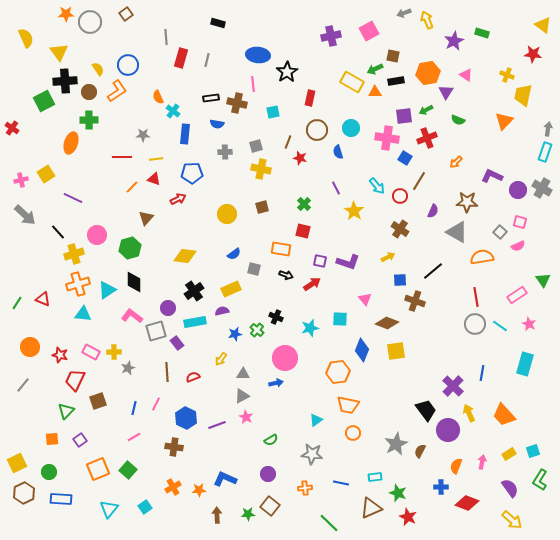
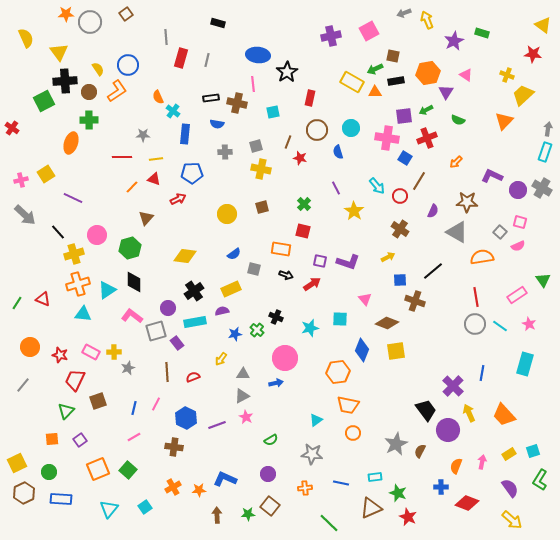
yellow trapezoid at (523, 95): rotated 35 degrees clockwise
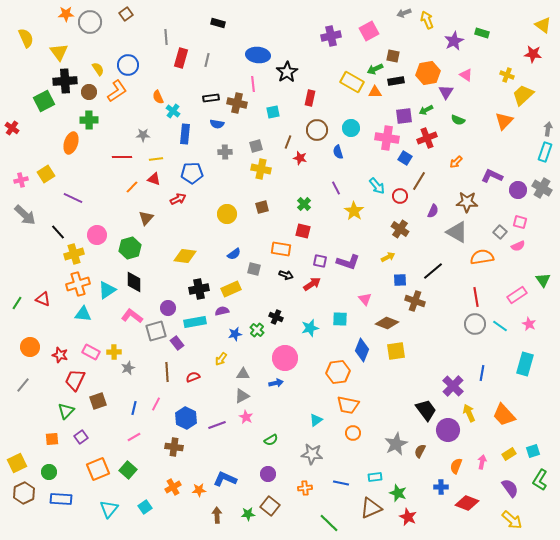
black cross at (194, 291): moved 5 px right, 2 px up; rotated 24 degrees clockwise
purple square at (80, 440): moved 1 px right, 3 px up
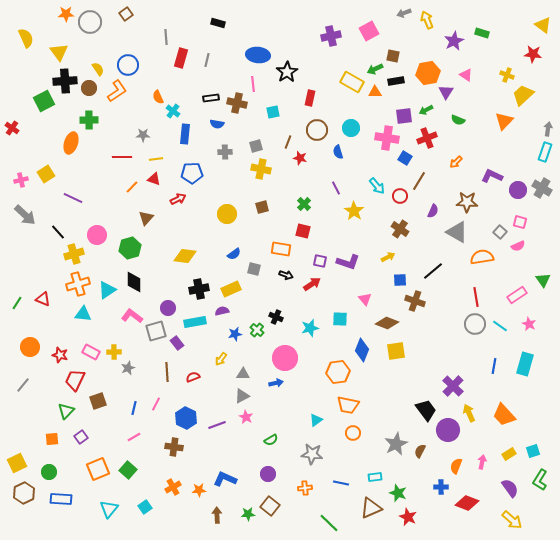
brown circle at (89, 92): moved 4 px up
blue line at (482, 373): moved 12 px right, 7 px up
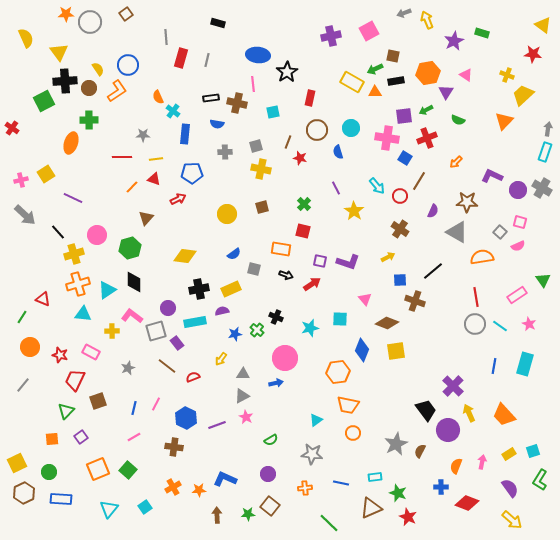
green line at (17, 303): moved 5 px right, 14 px down
yellow cross at (114, 352): moved 2 px left, 21 px up
brown line at (167, 372): moved 6 px up; rotated 48 degrees counterclockwise
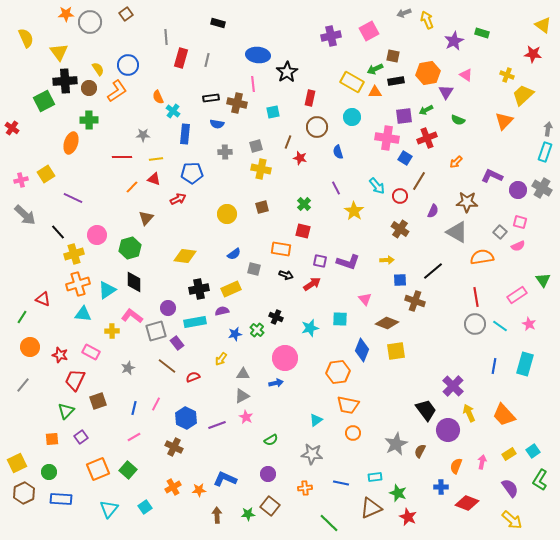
cyan circle at (351, 128): moved 1 px right, 11 px up
brown circle at (317, 130): moved 3 px up
yellow arrow at (388, 257): moved 1 px left, 3 px down; rotated 24 degrees clockwise
brown cross at (174, 447): rotated 18 degrees clockwise
cyan square at (533, 451): rotated 16 degrees counterclockwise
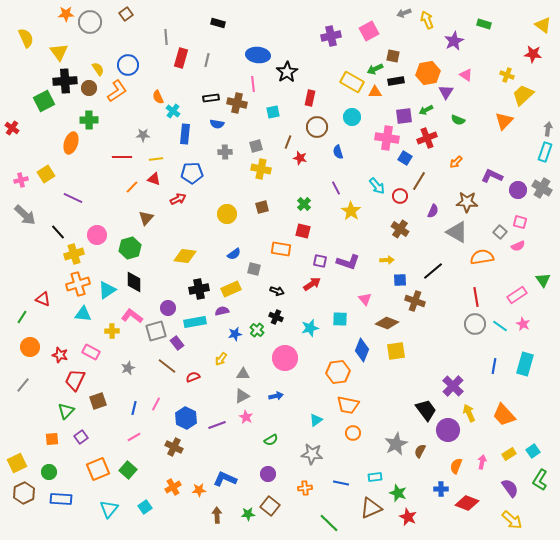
green rectangle at (482, 33): moved 2 px right, 9 px up
yellow star at (354, 211): moved 3 px left
black arrow at (286, 275): moved 9 px left, 16 px down
pink star at (529, 324): moved 6 px left
blue arrow at (276, 383): moved 13 px down
blue cross at (441, 487): moved 2 px down
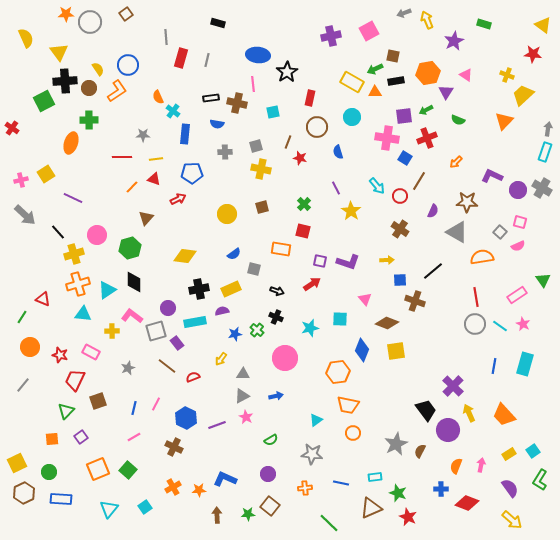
pink arrow at (482, 462): moved 1 px left, 3 px down
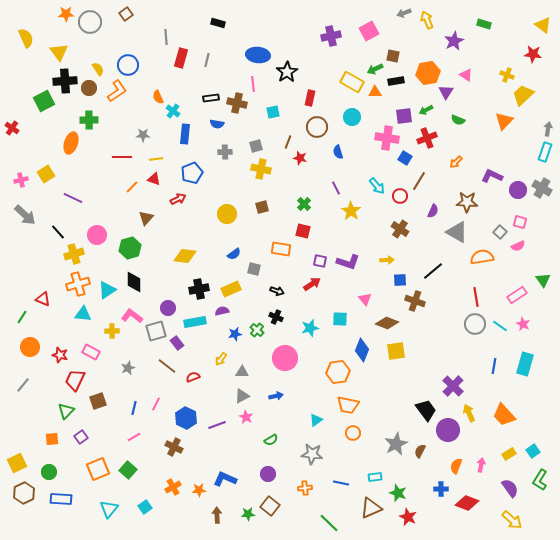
blue pentagon at (192, 173): rotated 20 degrees counterclockwise
gray triangle at (243, 374): moved 1 px left, 2 px up
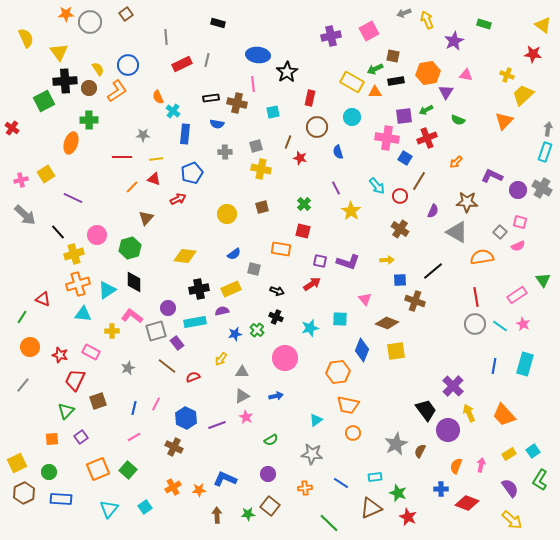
red rectangle at (181, 58): moved 1 px right, 6 px down; rotated 48 degrees clockwise
pink triangle at (466, 75): rotated 24 degrees counterclockwise
blue line at (341, 483): rotated 21 degrees clockwise
